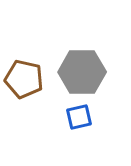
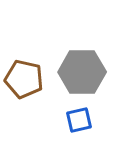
blue square: moved 3 px down
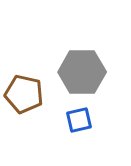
brown pentagon: moved 15 px down
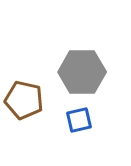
brown pentagon: moved 6 px down
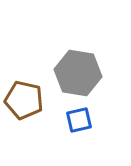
gray hexagon: moved 4 px left, 1 px down; rotated 9 degrees clockwise
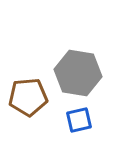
brown pentagon: moved 4 px right, 3 px up; rotated 18 degrees counterclockwise
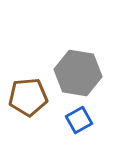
blue square: rotated 16 degrees counterclockwise
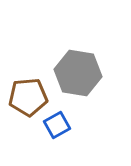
blue square: moved 22 px left, 5 px down
